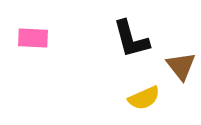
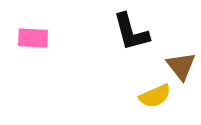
black L-shape: moved 7 px up
yellow semicircle: moved 11 px right, 2 px up
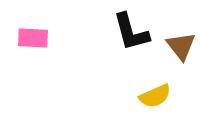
brown triangle: moved 20 px up
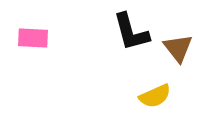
brown triangle: moved 3 px left, 2 px down
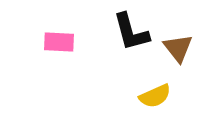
pink rectangle: moved 26 px right, 4 px down
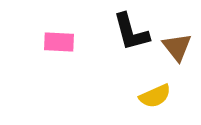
brown triangle: moved 1 px left, 1 px up
